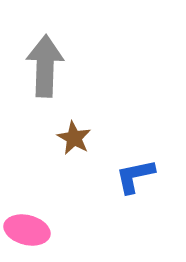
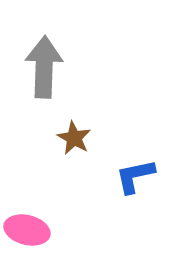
gray arrow: moved 1 px left, 1 px down
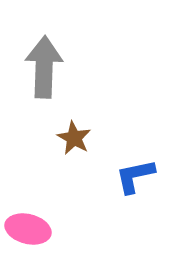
pink ellipse: moved 1 px right, 1 px up
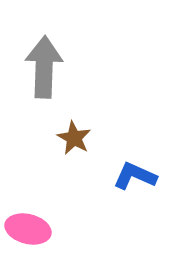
blue L-shape: rotated 36 degrees clockwise
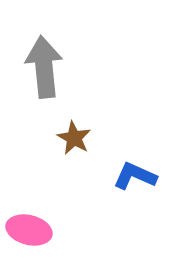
gray arrow: rotated 8 degrees counterclockwise
pink ellipse: moved 1 px right, 1 px down
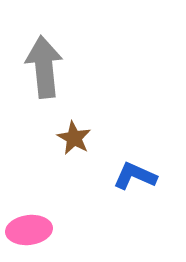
pink ellipse: rotated 21 degrees counterclockwise
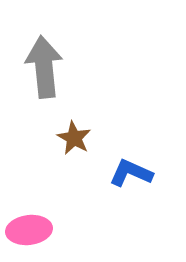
blue L-shape: moved 4 px left, 3 px up
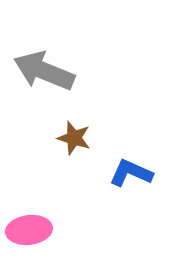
gray arrow: moved 4 px down; rotated 62 degrees counterclockwise
brown star: rotated 12 degrees counterclockwise
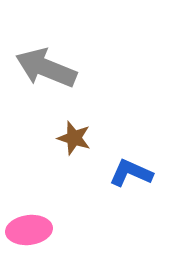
gray arrow: moved 2 px right, 3 px up
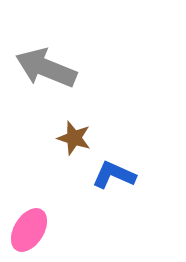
blue L-shape: moved 17 px left, 2 px down
pink ellipse: rotated 51 degrees counterclockwise
